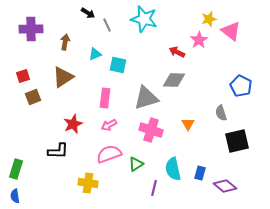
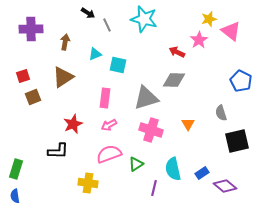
blue pentagon: moved 5 px up
blue rectangle: moved 2 px right; rotated 40 degrees clockwise
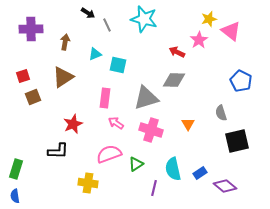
pink arrow: moved 7 px right, 2 px up; rotated 63 degrees clockwise
blue rectangle: moved 2 px left
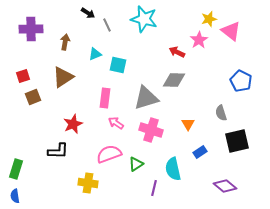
blue rectangle: moved 21 px up
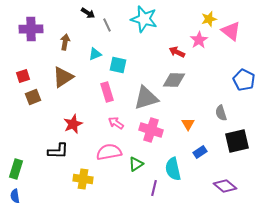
blue pentagon: moved 3 px right, 1 px up
pink rectangle: moved 2 px right, 6 px up; rotated 24 degrees counterclockwise
pink semicircle: moved 2 px up; rotated 10 degrees clockwise
yellow cross: moved 5 px left, 4 px up
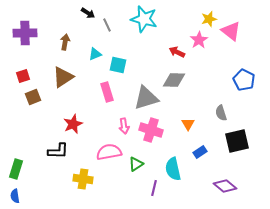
purple cross: moved 6 px left, 4 px down
pink arrow: moved 8 px right, 3 px down; rotated 133 degrees counterclockwise
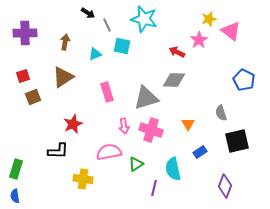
cyan square: moved 4 px right, 19 px up
purple diamond: rotated 70 degrees clockwise
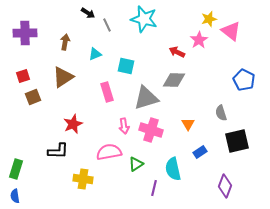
cyan square: moved 4 px right, 20 px down
